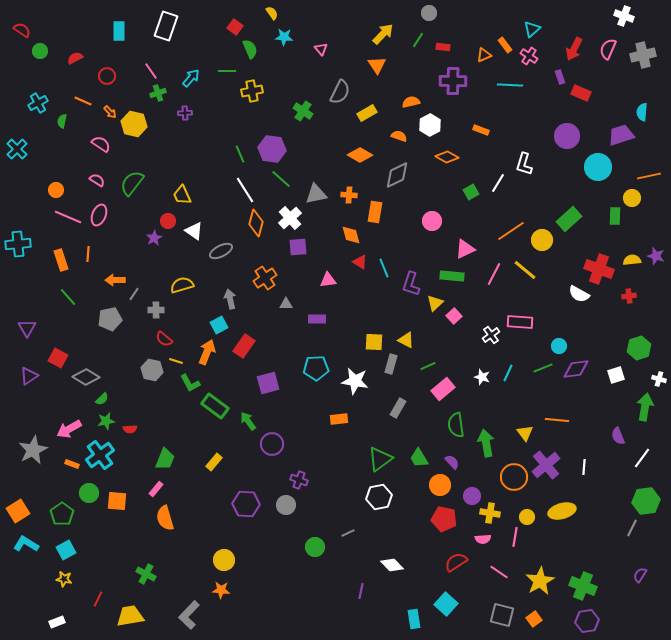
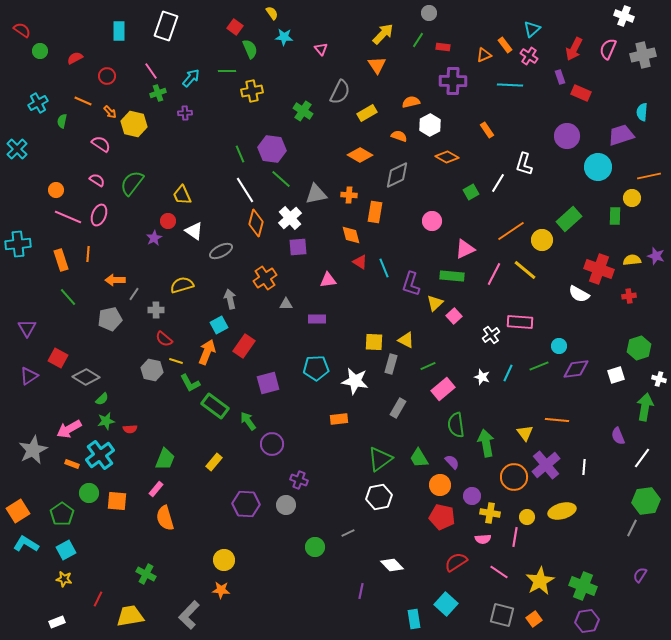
orange rectangle at (481, 130): moved 6 px right; rotated 35 degrees clockwise
green line at (543, 368): moved 4 px left, 2 px up
red pentagon at (444, 519): moved 2 px left, 2 px up
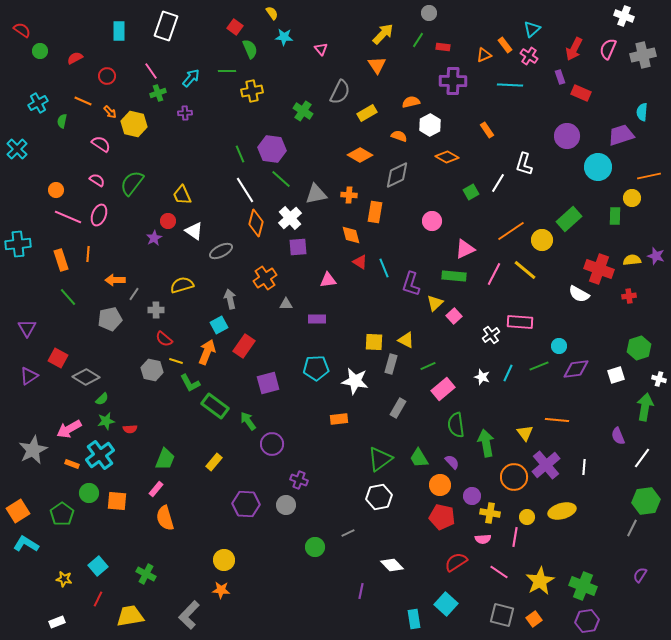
green rectangle at (452, 276): moved 2 px right
cyan square at (66, 550): moved 32 px right, 16 px down; rotated 12 degrees counterclockwise
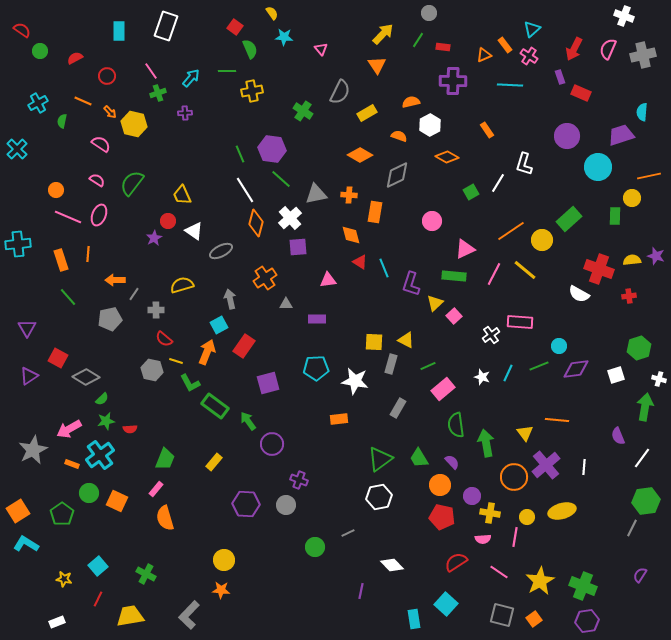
orange square at (117, 501): rotated 20 degrees clockwise
